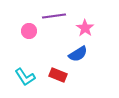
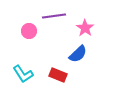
blue semicircle: rotated 12 degrees counterclockwise
cyan L-shape: moved 2 px left, 3 px up
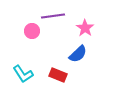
purple line: moved 1 px left
pink circle: moved 3 px right
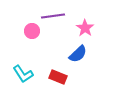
red rectangle: moved 2 px down
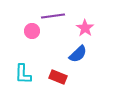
cyan L-shape: rotated 35 degrees clockwise
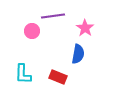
blue semicircle: rotated 36 degrees counterclockwise
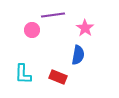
purple line: moved 1 px up
pink circle: moved 1 px up
blue semicircle: moved 1 px down
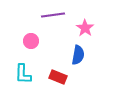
pink circle: moved 1 px left, 11 px down
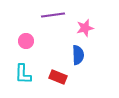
pink star: rotated 24 degrees clockwise
pink circle: moved 5 px left
blue semicircle: rotated 12 degrees counterclockwise
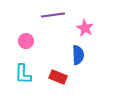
pink star: rotated 30 degrees counterclockwise
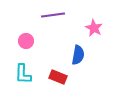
pink star: moved 9 px right
blue semicircle: rotated 12 degrees clockwise
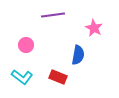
pink circle: moved 4 px down
cyan L-shape: moved 1 px left, 3 px down; rotated 55 degrees counterclockwise
